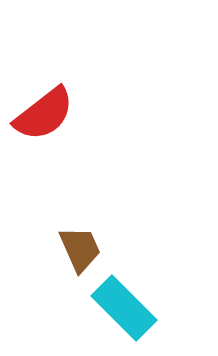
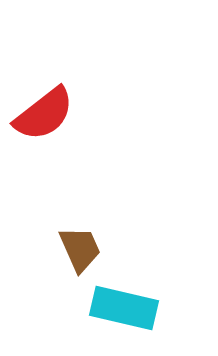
cyan rectangle: rotated 32 degrees counterclockwise
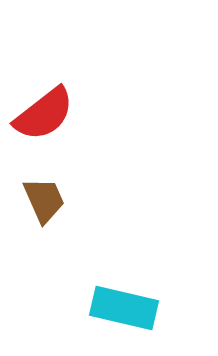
brown trapezoid: moved 36 px left, 49 px up
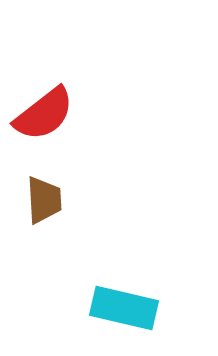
brown trapezoid: rotated 21 degrees clockwise
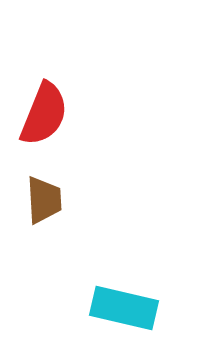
red semicircle: rotated 30 degrees counterclockwise
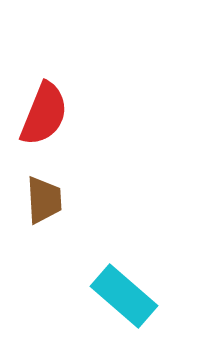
cyan rectangle: moved 12 px up; rotated 28 degrees clockwise
